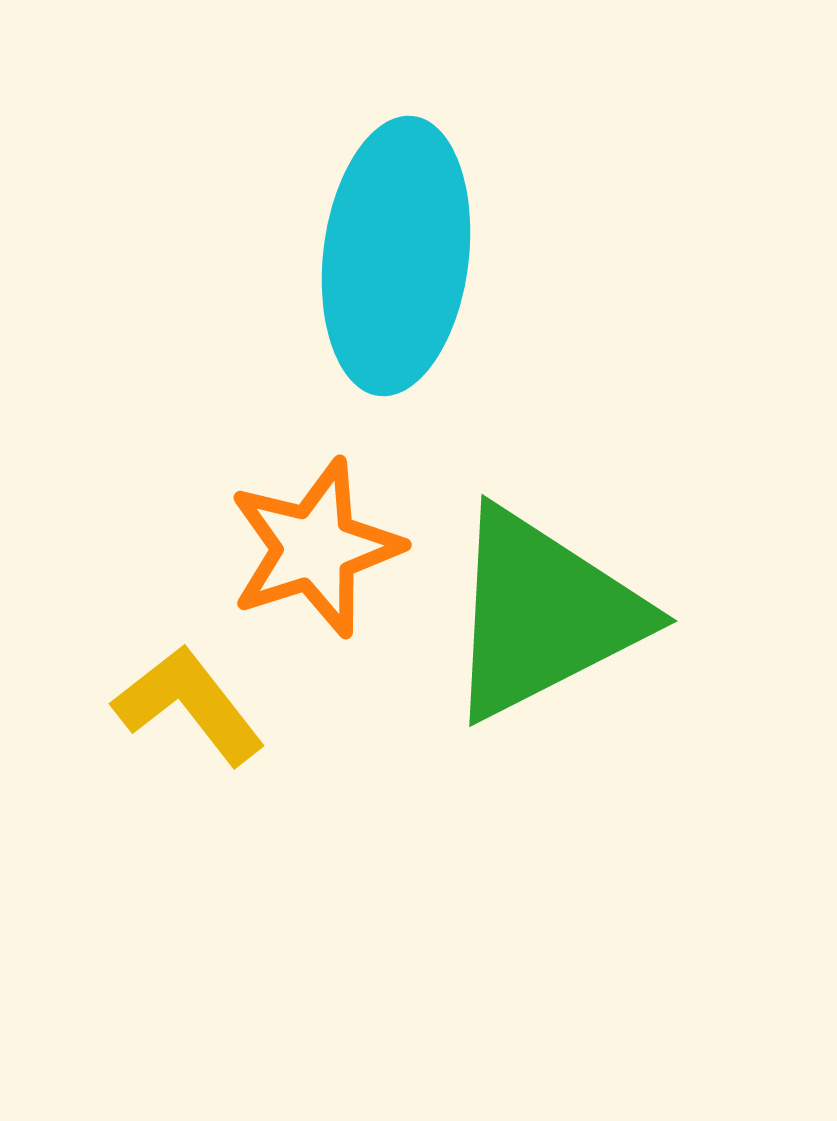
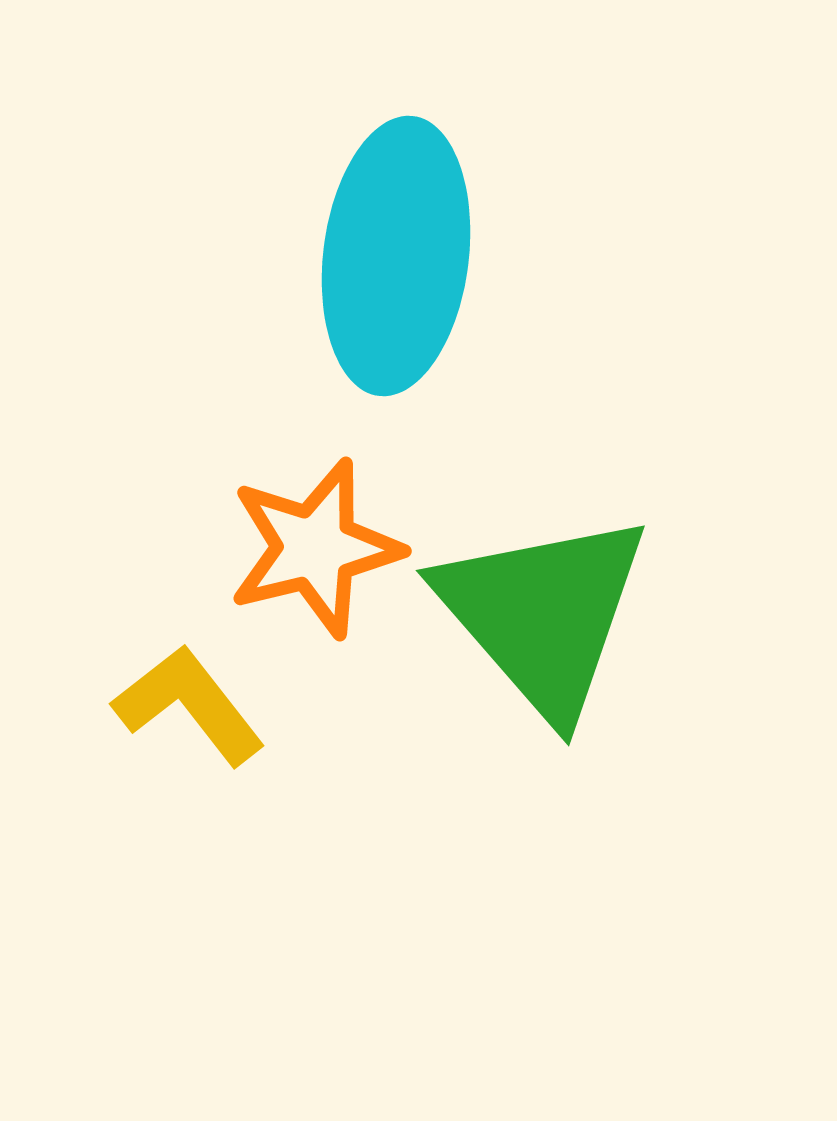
orange star: rotated 4 degrees clockwise
green triangle: rotated 44 degrees counterclockwise
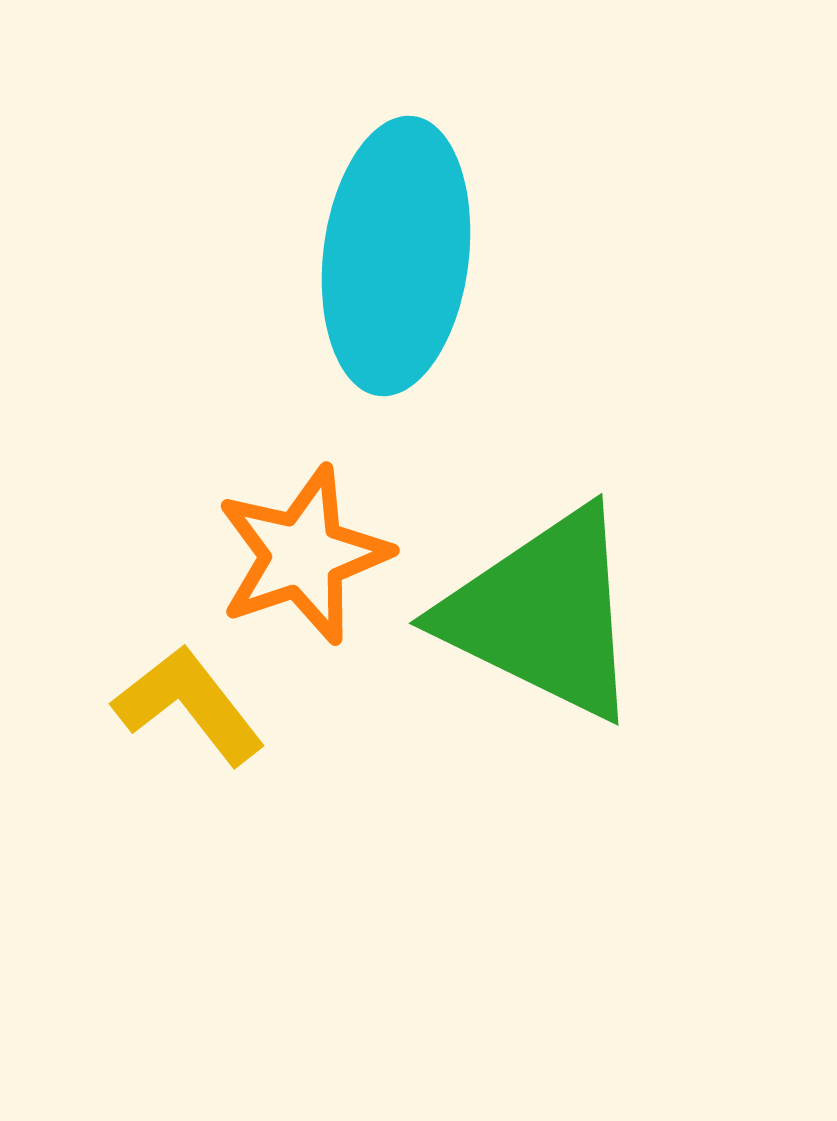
orange star: moved 12 px left, 7 px down; rotated 5 degrees counterclockwise
green triangle: rotated 23 degrees counterclockwise
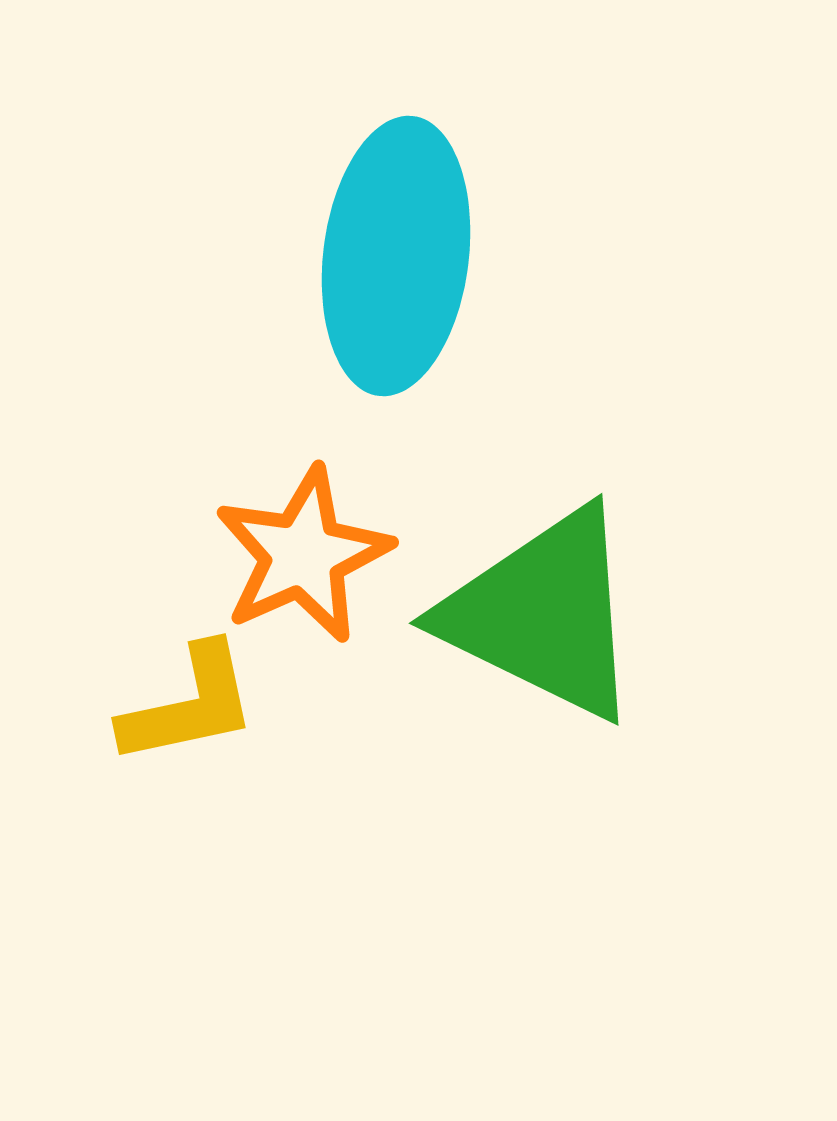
orange star: rotated 5 degrees counterclockwise
yellow L-shape: rotated 116 degrees clockwise
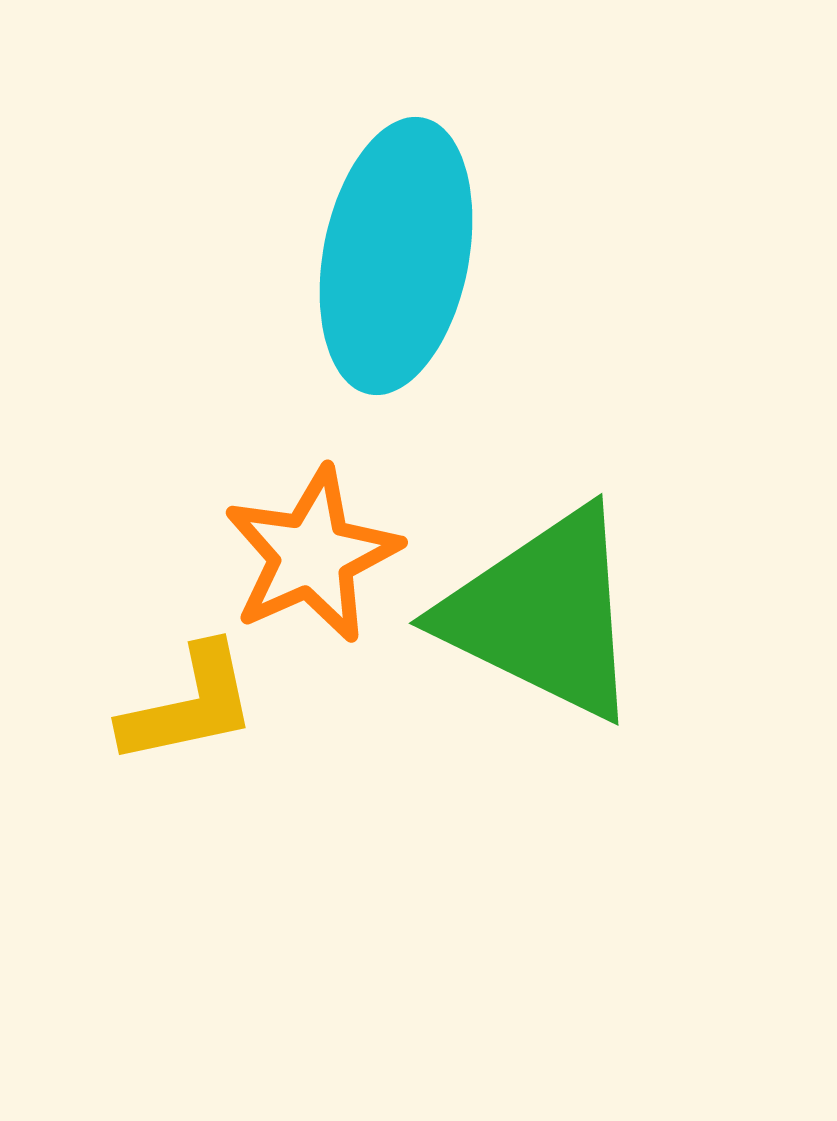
cyan ellipse: rotated 4 degrees clockwise
orange star: moved 9 px right
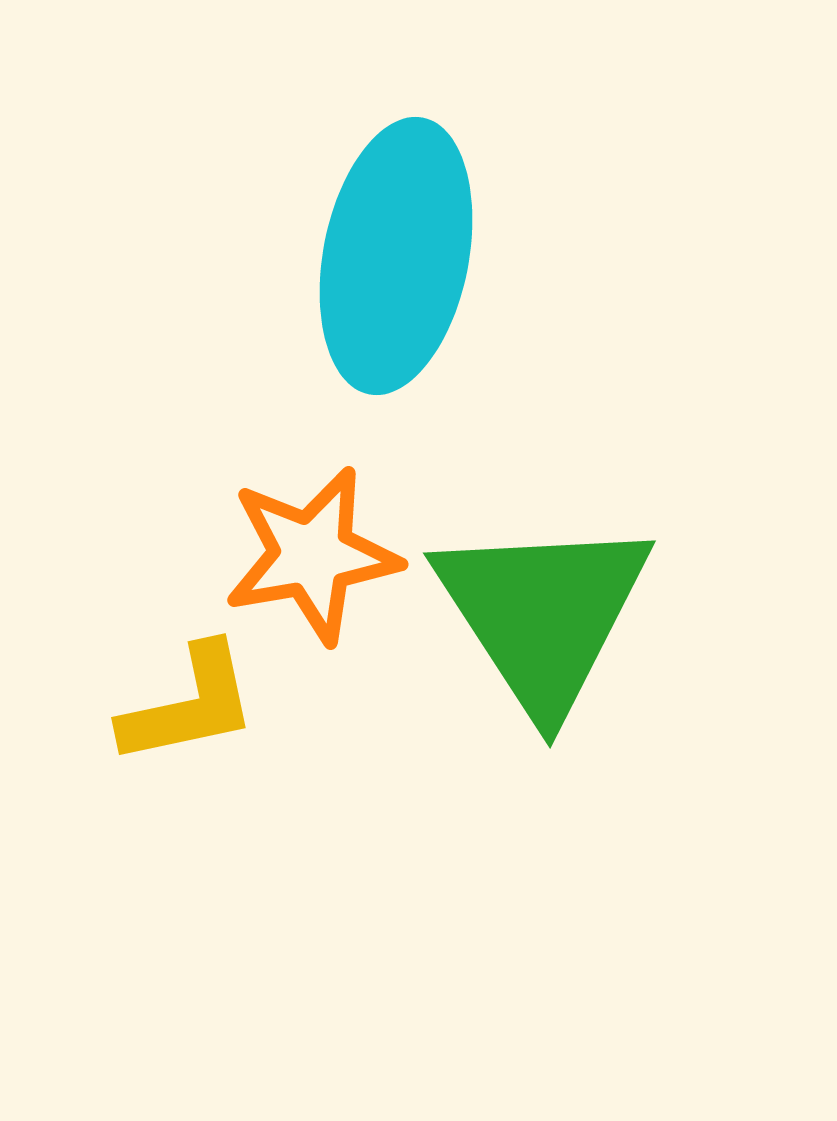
orange star: rotated 14 degrees clockwise
green triangle: rotated 31 degrees clockwise
